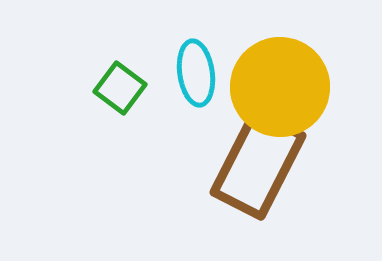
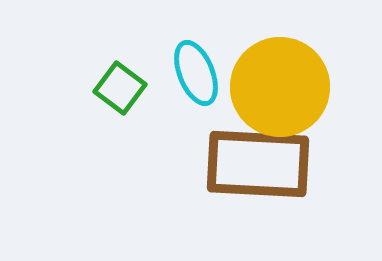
cyan ellipse: rotated 14 degrees counterclockwise
brown rectangle: rotated 66 degrees clockwise
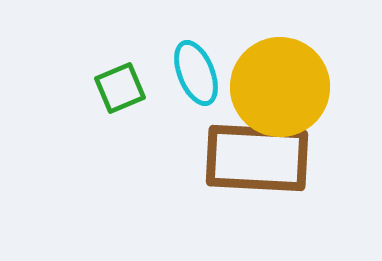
green square: rotated 30 degrees clockwise
brown rectangle: moved 1 px left, 6 px up
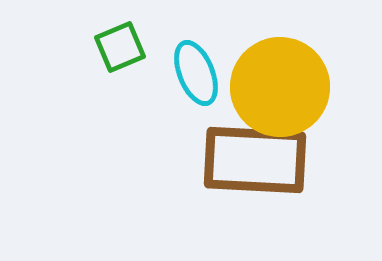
green square: moved 41 px up
brown rectangle: moved 2 px left, 2 px down
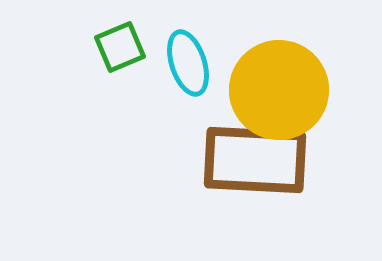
cyan ellipse: moved 8 px left, 10 px up; rotated 4 degrees clockwise
yellow circle: moved 1 px left, 3 px down
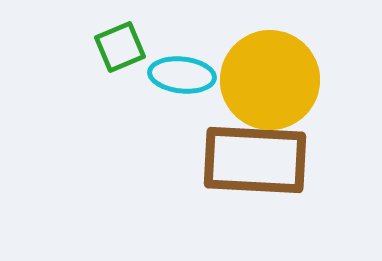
cyan ellipse: moved 6 px left, 12 px down; rotated 66 degrees counterclockwise
yellow circle: moved 9 px left, 10 px up
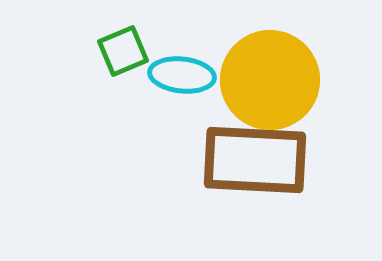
green square: moved 3 px right, 4 px down
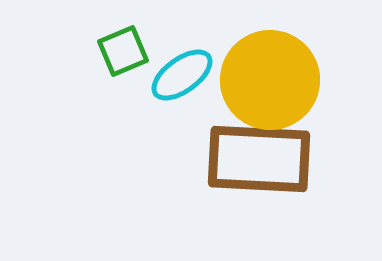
cyan ellipse: rotated 42 degrees counterclockwise
brown rectangle: moved 4 px right, 1 px up
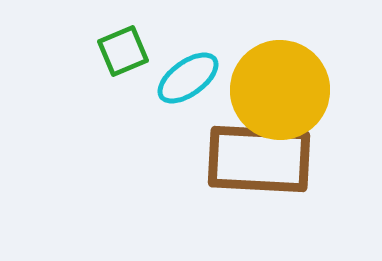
cyan ellipse: moved 6 px right, 3 px down
yellow circle: moved 10 px right, 10 px down
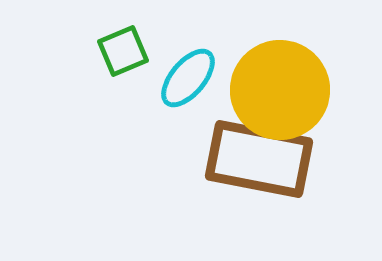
cyan ellipse: rotated 14 degrees counterclockwise
brown rectangle: rotated 8 degrees clockwise
